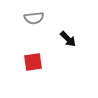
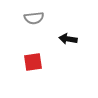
black arrow: rotated 144 degrees clockwise
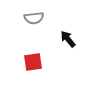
black arrow: rotated 42 degrees clockwise
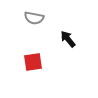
gray semicircle: rotated 18 degrees clockwise
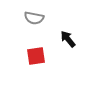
red square: moved 3 px right, 6 px up
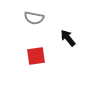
black arrow: moved 1 px up
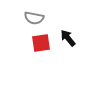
red square: moved 5 px right, 13 px up
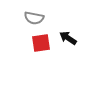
black arrow: rotated 18 degrees counterclockwise
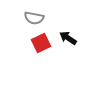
red square: rotated 18 degrees counterclockwise
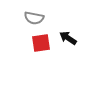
red square: rotated 18 degrees clockwise
